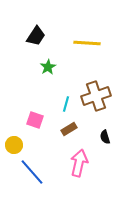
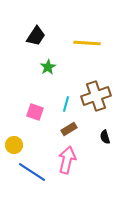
pink square: moved 8 px up
pink arrow: moved 12 px left, 3 px up
blue line: rotated 16 degrees counterclockwise
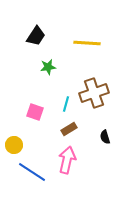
green star: rotated 21 degrees clockwise
brown cross: moved 2 px left, 3 px up
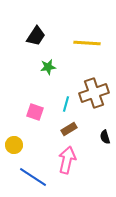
blue line: moved 1 px right, 5 px down
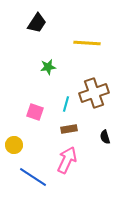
black trapezoid: moved 1 px right, 13 px up
brown rectangle: rotated 21 degrees clockwise
pink arrow: rotated 12 degrees clockwise
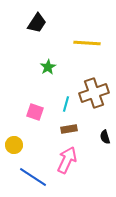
green star: rotated 21 degrees counterclockwise
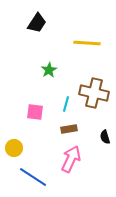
green star: moved 1 px right, 3 px down
brown cross: rotated 32 degrees clockwise
pink square: rotated 12 degrees counterclockwise
yellow circle: moved 3 px down
pink arrow: moved 4 px right, 1 px up
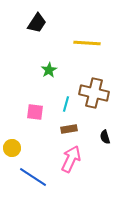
yellow circle: moved 2 px left
